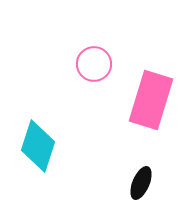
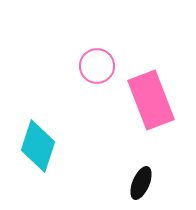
pink circle: moved 3 px right, 2 px down
pink rectangle: rotated 38 degrees counterclockwise
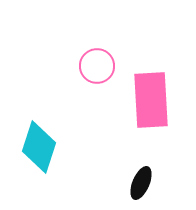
pink rectangle: rotated 18 degrees clockwise
cyan diamond: moved 1 px right, 1 px down
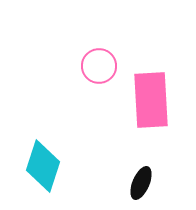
pink circle: moved 2 px right
cyan diamond: moved 4 px right, 19 px down
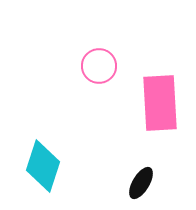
pink rectangle: moved 9 px right, 3 px down
black ellipse: rotated 8 degrees clockwise
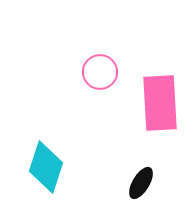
pink circle: moved 1 px right, 6 px down
cyan diamond: moved 3 px right, 1 px down
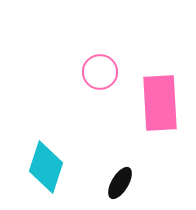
black ellipse: moved 21 px left
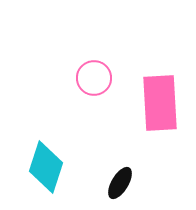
pink circle: moved 6 px left, 6 px down
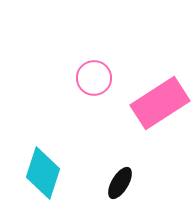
pink rectangle: rotated 60 degrees clockwise
cyan diamond: moved 3 px left, 6 px down
